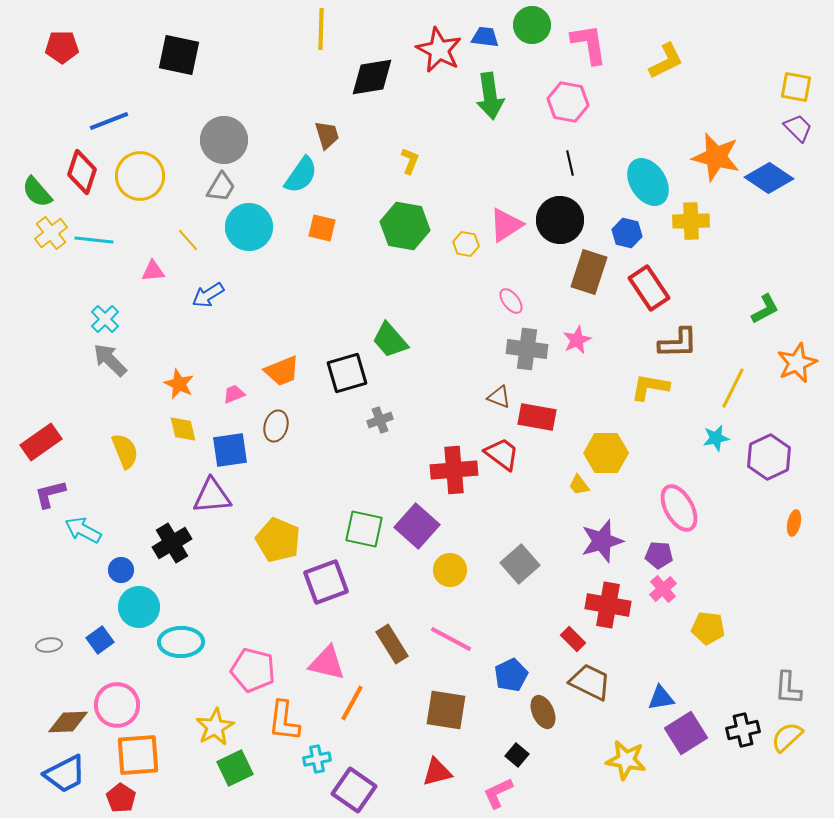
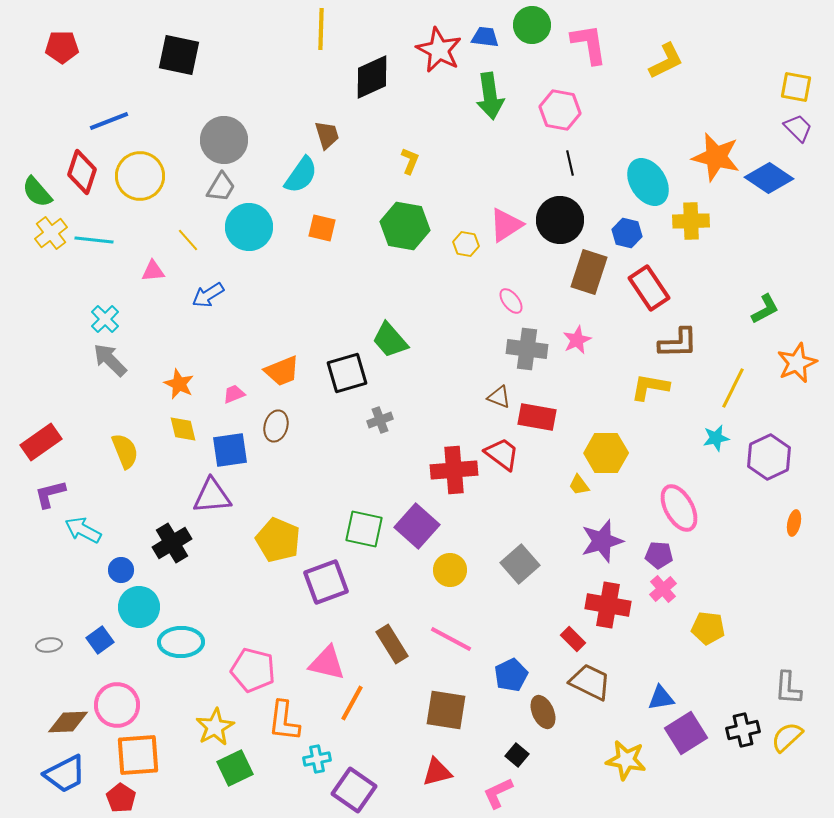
black diamond at (372, 77): rotated 15 degrees counterclockwise
pink hexagon at (568, 102): moved 8 px left, 8 px down
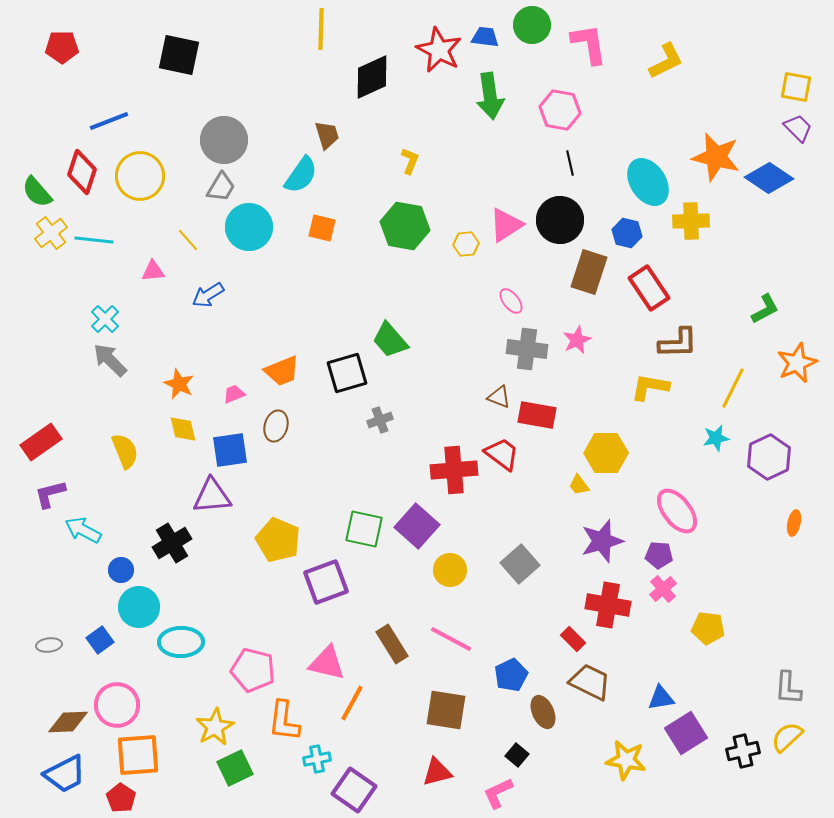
yellow hexagon at (466, 244): rotated 15 degrees counterclockwise
red rectangle at (537, 417): moved 2 px up
pink ellipse at (679, 508): moved 2 px left, 3 px down; rotated 9 degrees counterclockwise
black cross at (743, 730): moved 21 px down
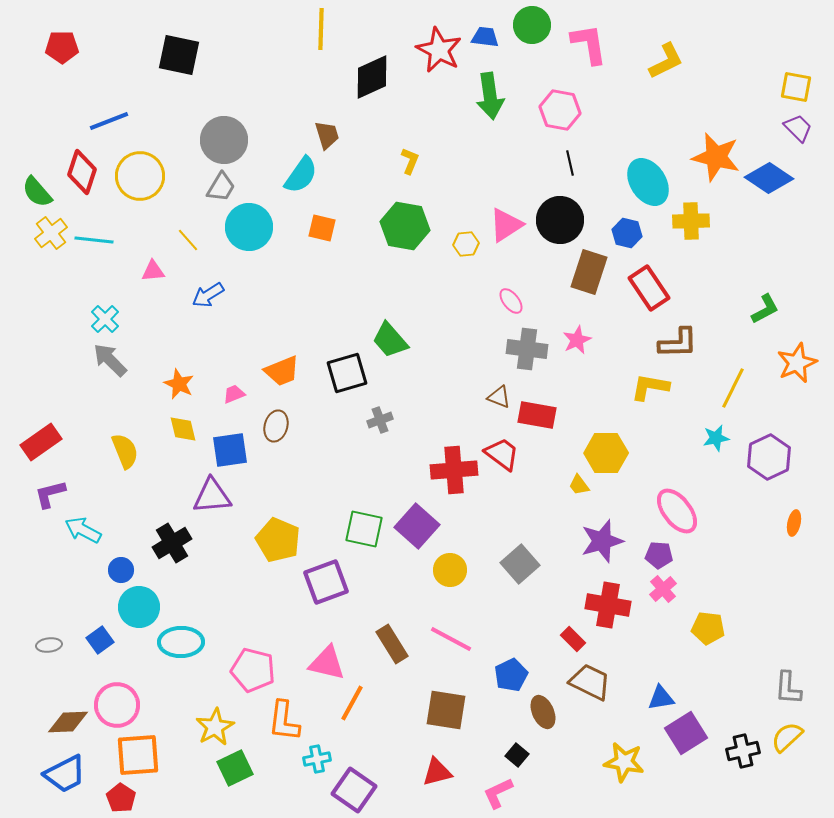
yellow star at (626, 760): moved 2 px left, 2 px down
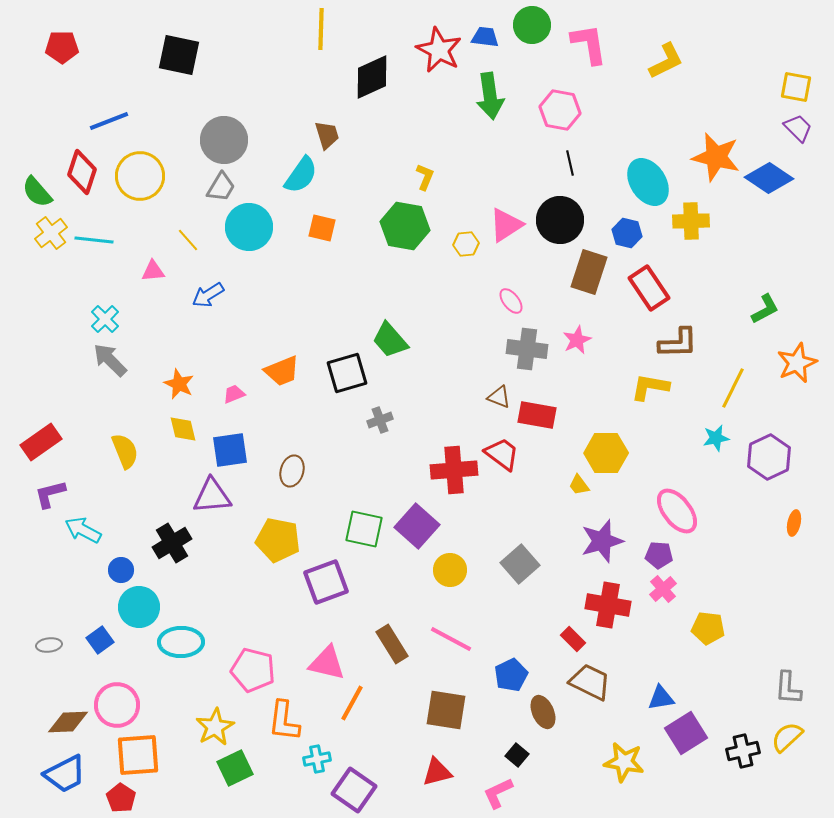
yellow L-shape at (410, 161): moved 15 px right, 16 px down
brown ellipse at (276, 426): moved 16 px right, 45 px down
yellow pentagon at (278, 540): rotated 12 degrees counterclockwise
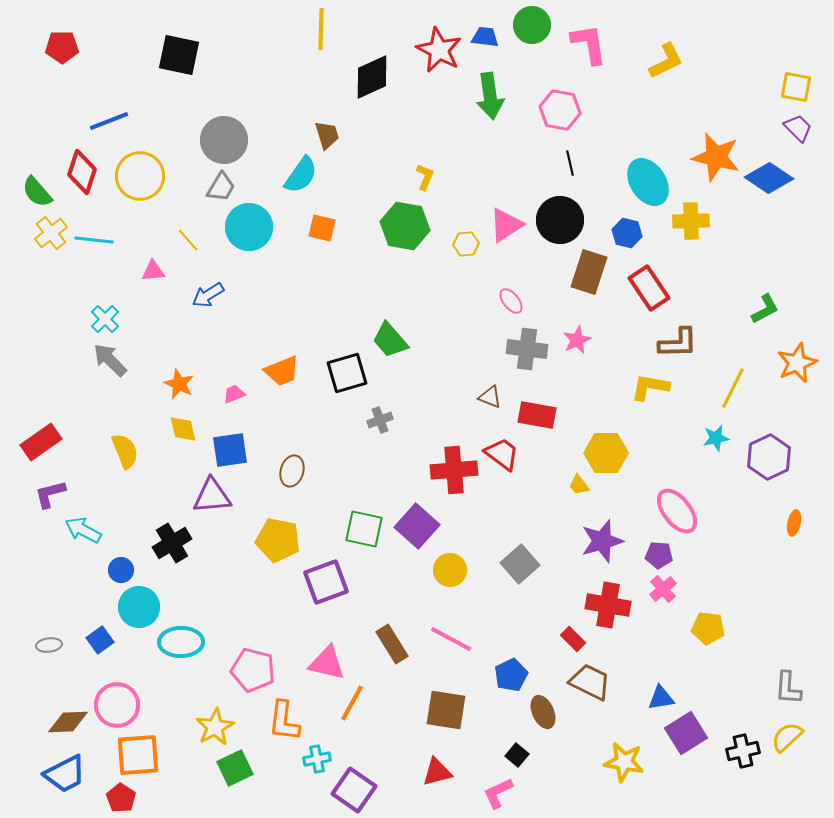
brown triangle at (499, 397): moved 9 px left
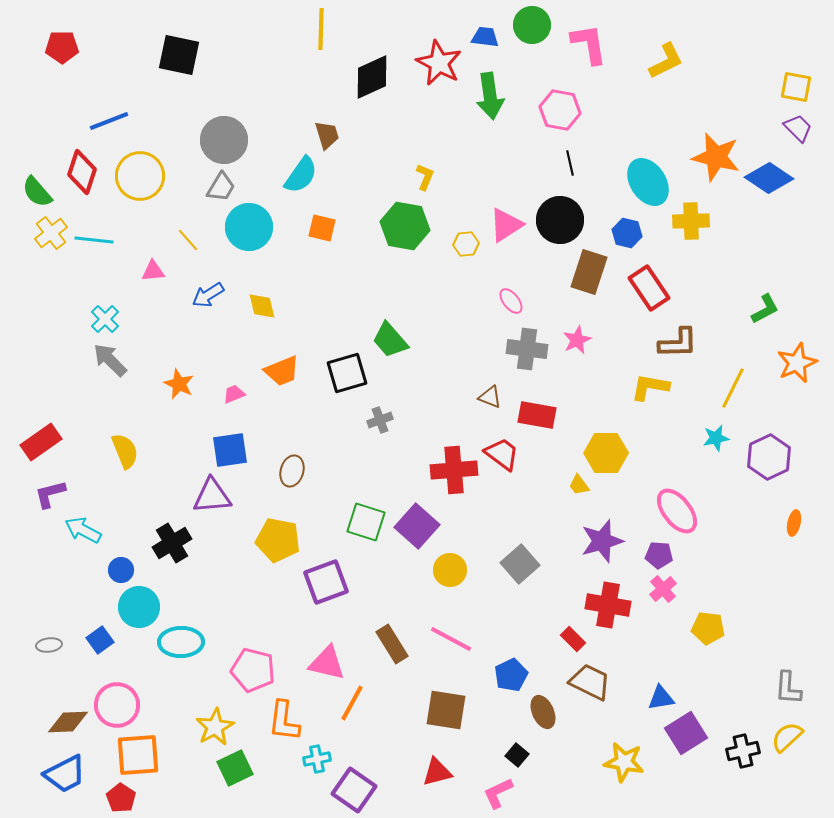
red star at (439, 50): moved 13 px down
yellow diamond at (183, 429): moved 79 px right, 123 px up
green square at (364, 529): moved 2 px right, 7 px up; rotated 6 degrees clockwise
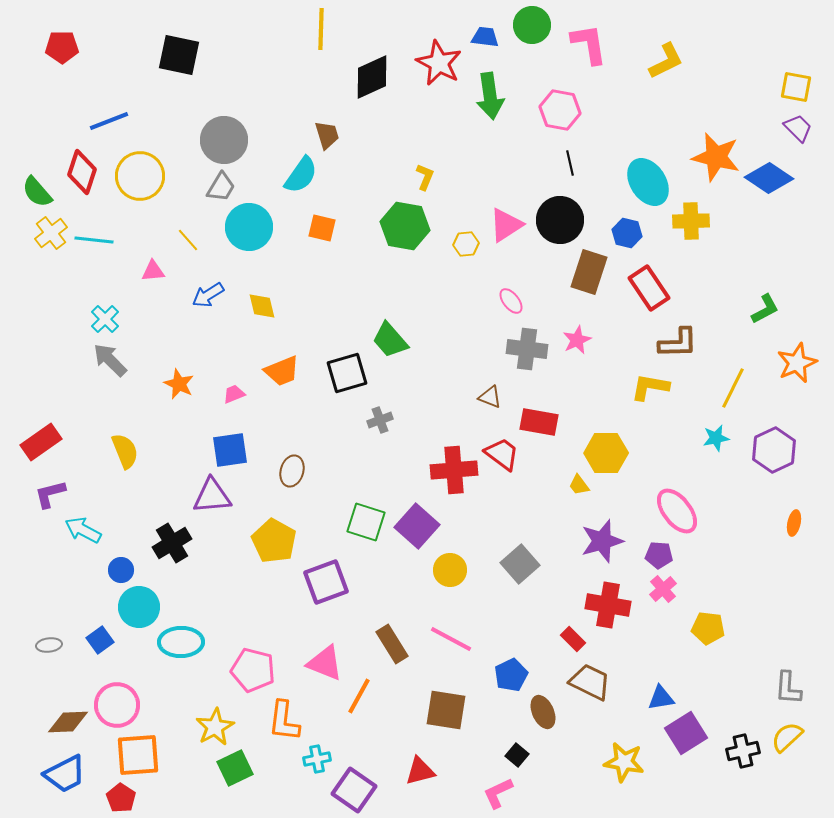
red rectangle at (537, 415): moved 2 px right, 7 px down
purple hexagon at (769, 457): moved 5 px right, 7 px up
yellow pentagon at (278, 540): moved 4 px left, 1 px down; rotated 18 degrees clockwise
pink triangle at (327, 663): moved 2 px left; rotated 9 degrees clockwise
orange line at (352, 703): moved 7 px right, 7 px up
red triangle at (437, 772): moved 17 px left, 1 px up
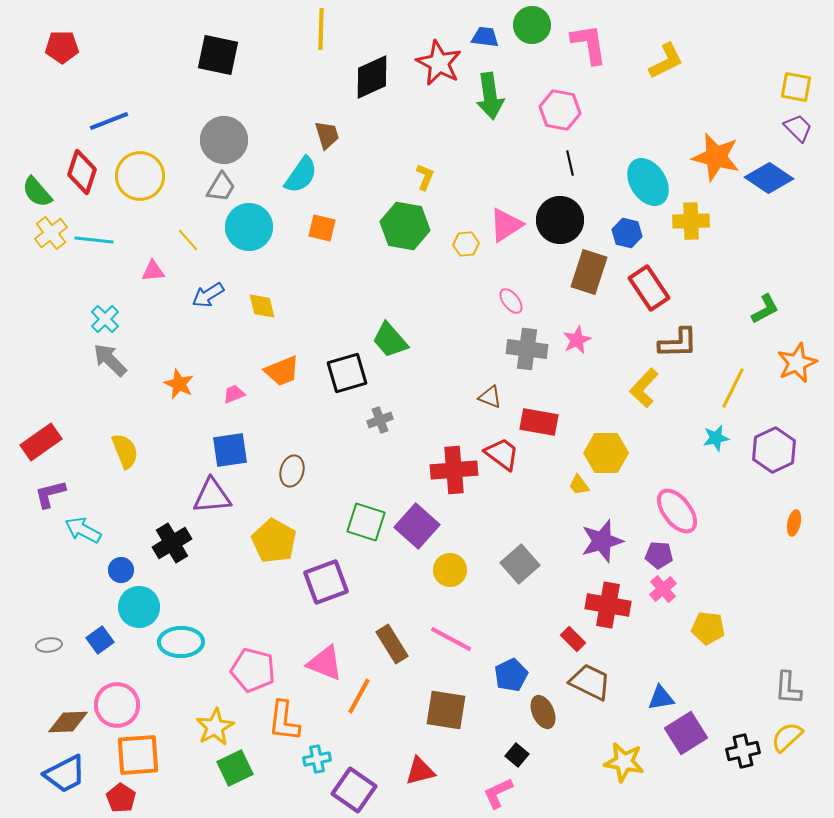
black square at (179, 55): moved 39 px right
yellow L-shape at (650, 387): moved 6 px left, 1 px down; rotated 57 degrees counterclockwise
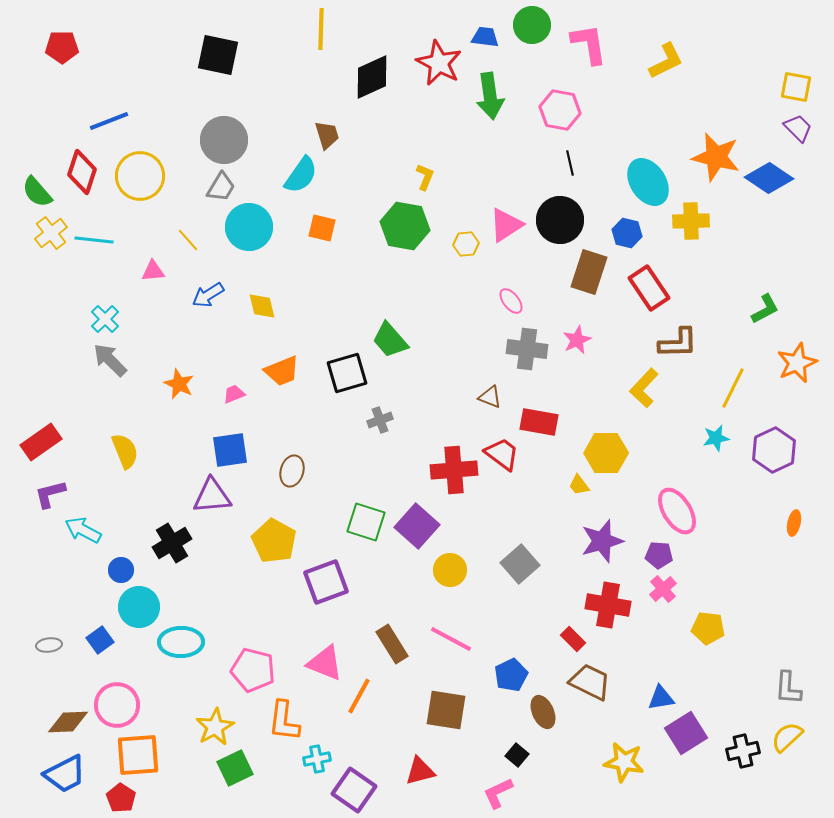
pink ellipse at (677, 511): rotated 6 degrees clockwise
